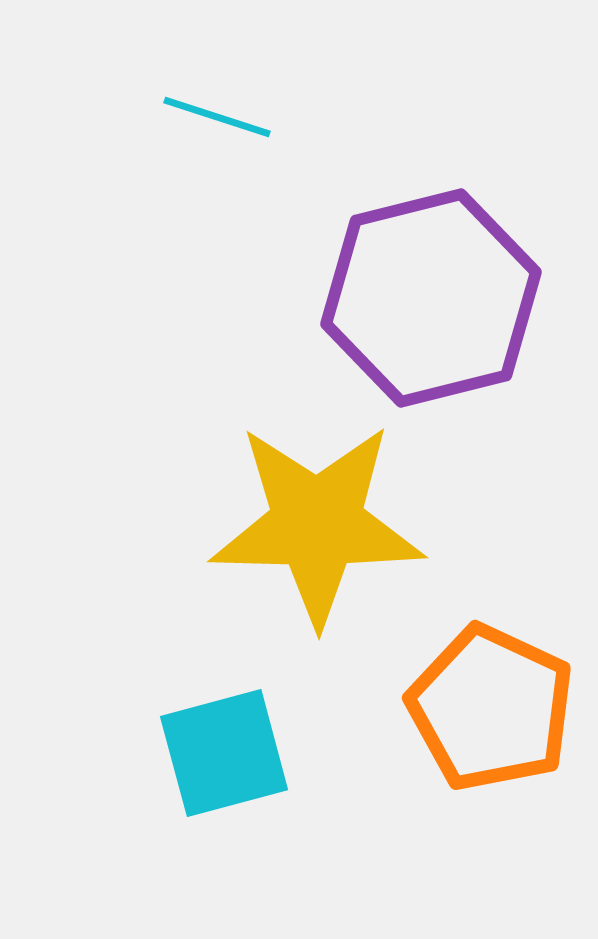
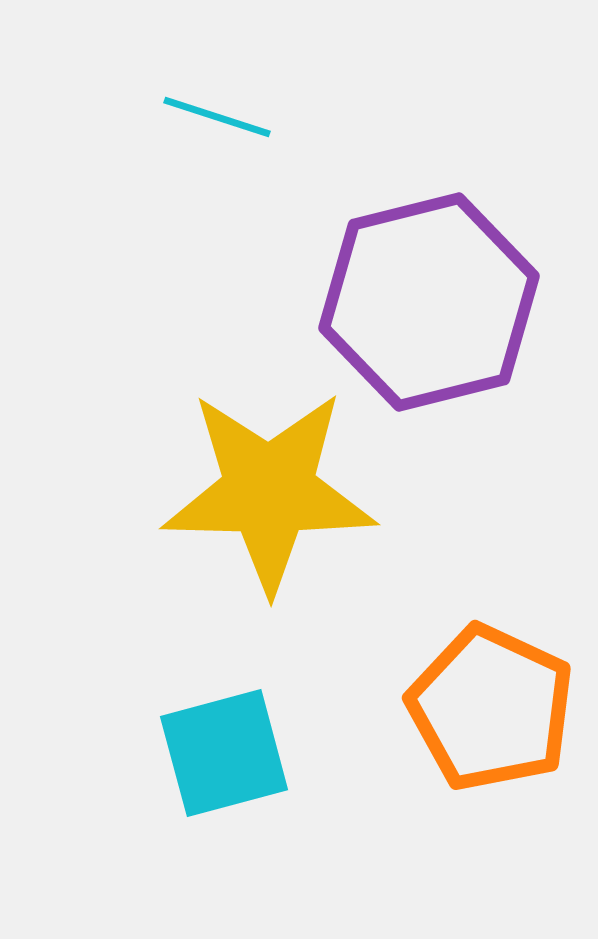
purple hexagon: moved 2 px left, 4 px down
yellow star: moved 48 px left, 33 px up
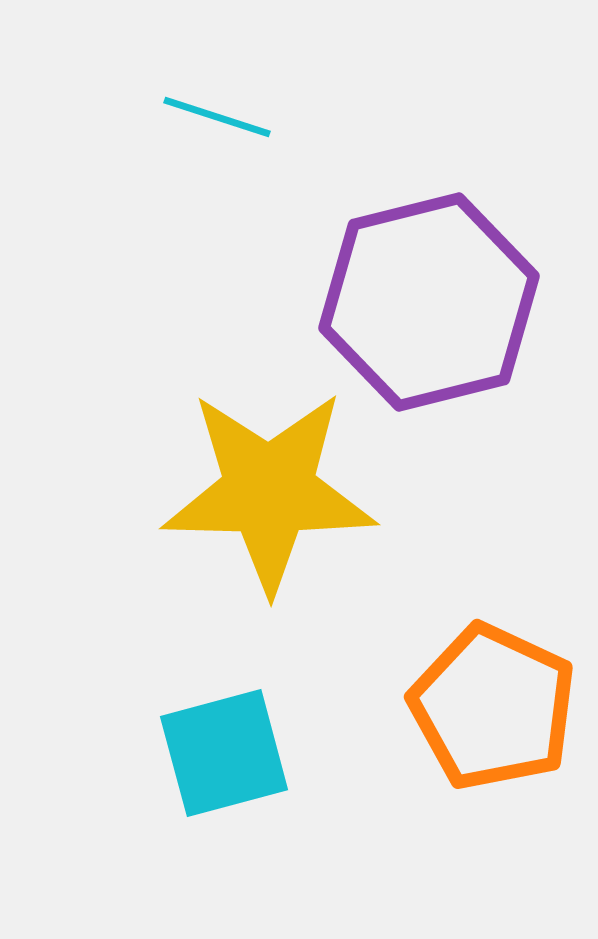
orange pentagon: moved 2 px right, 1 px up
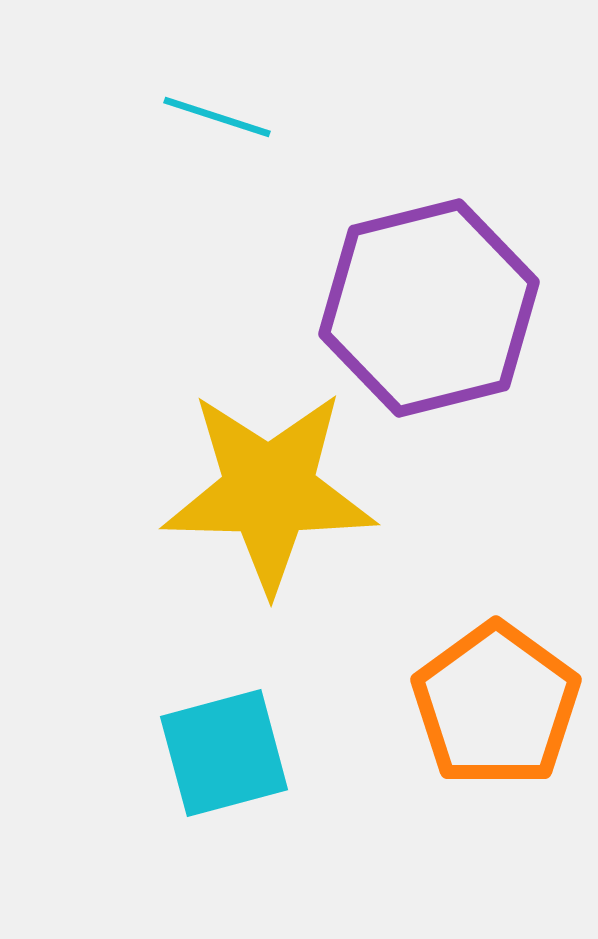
purple hexagon: moved 6 px down
orange pentagon: moved 3 px right, 2 px up; rotated 11 degrees clockwise
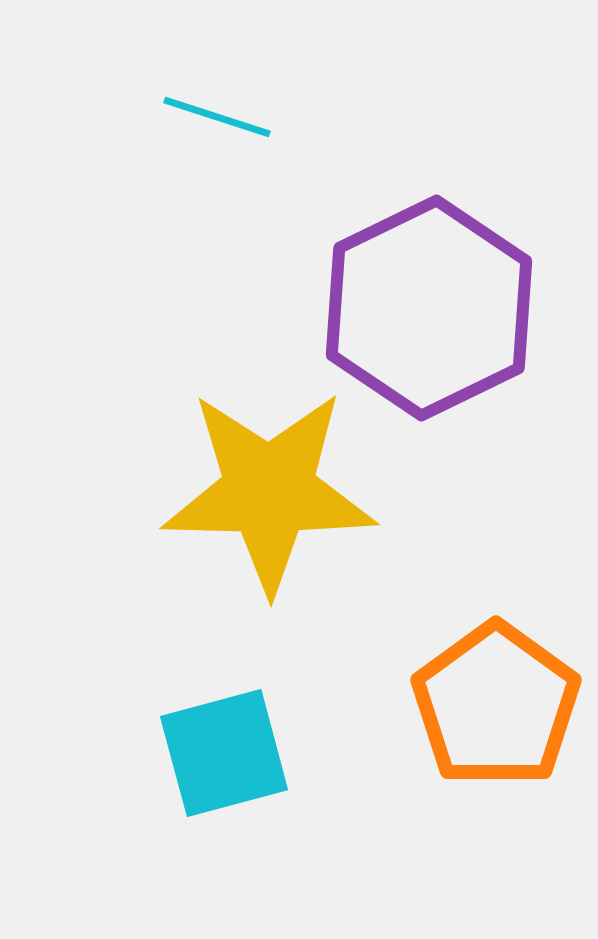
purple hexagon: rotated 12 degrees counterclockwise
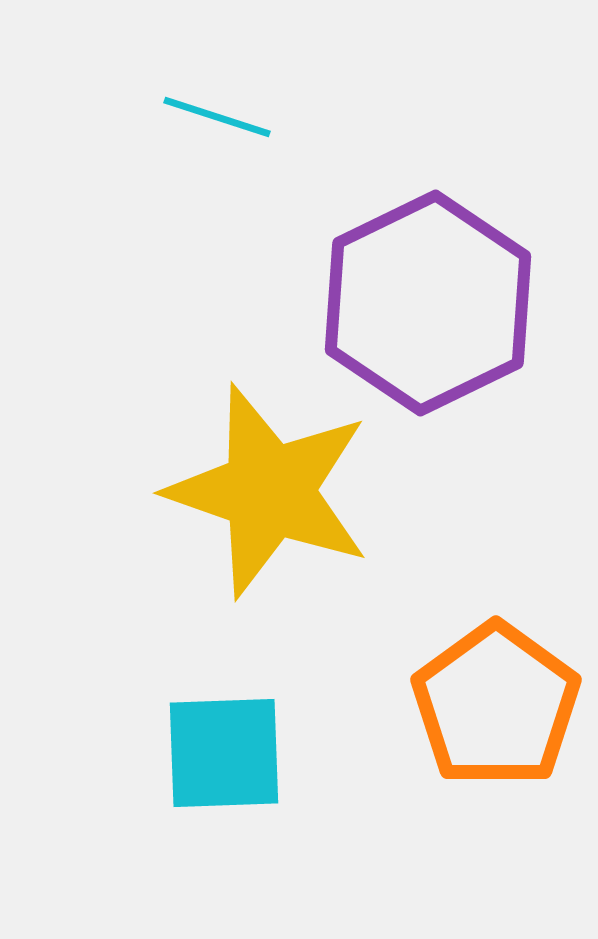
purple hexagon: moved 1 px left, 5 px up
yellow star: rotated 18 degrees clockwise
cyan square: rotated 13 degrees clockwise
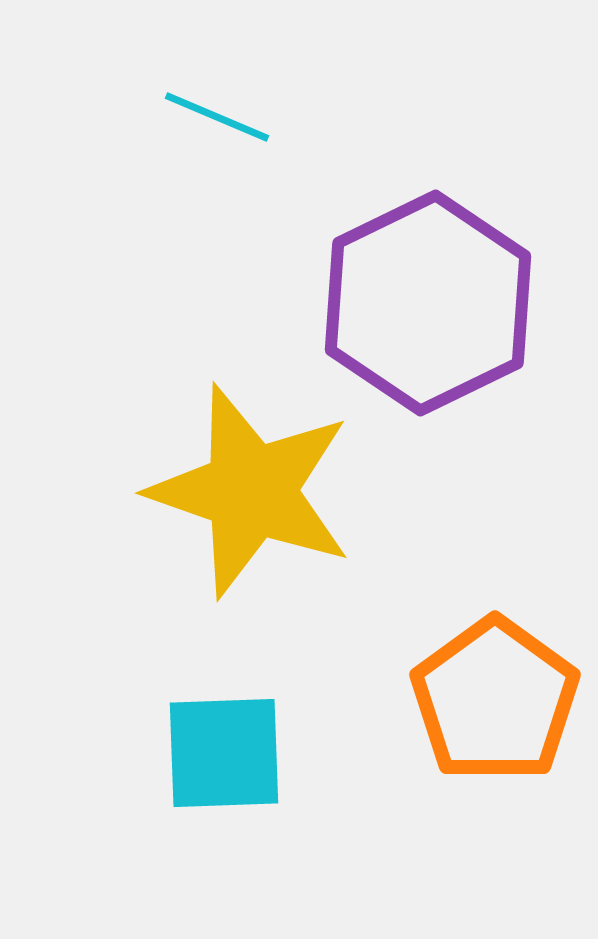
cyan line: rotated 5 degrees clockwise
yellow star: moved 18 px left
orange pentagon: moved 1 px left, 5 px up
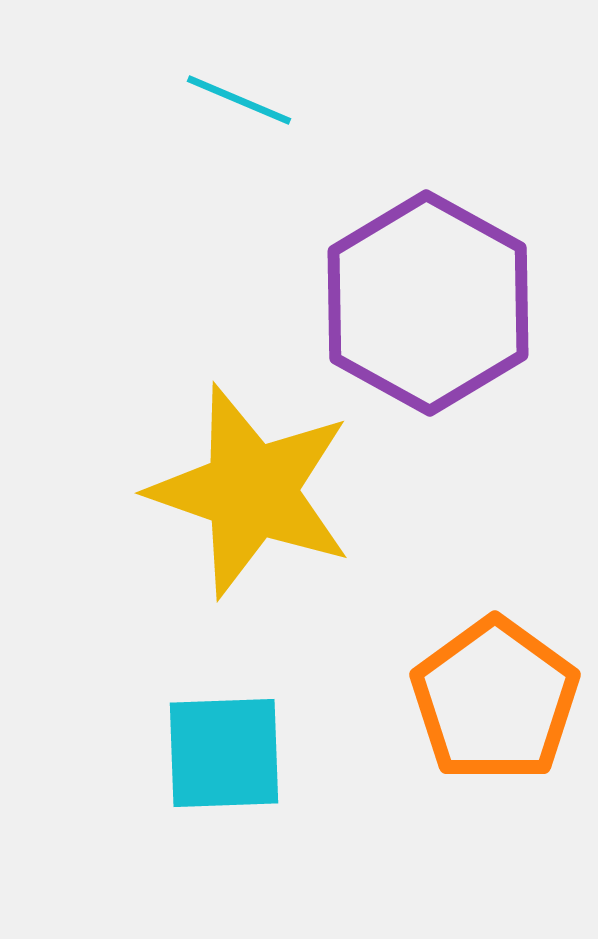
cyan line: moved 22 px right, 17 px up
purple hexagon: rotated 5 degrees counterclockwise
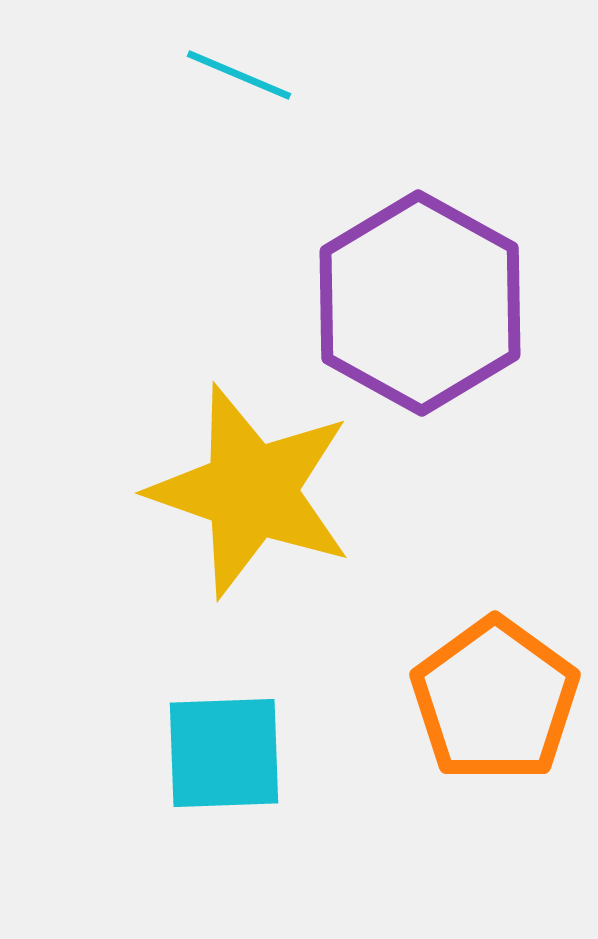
cyan line: moved 25 px up
purple hexagon: moved 8 px left
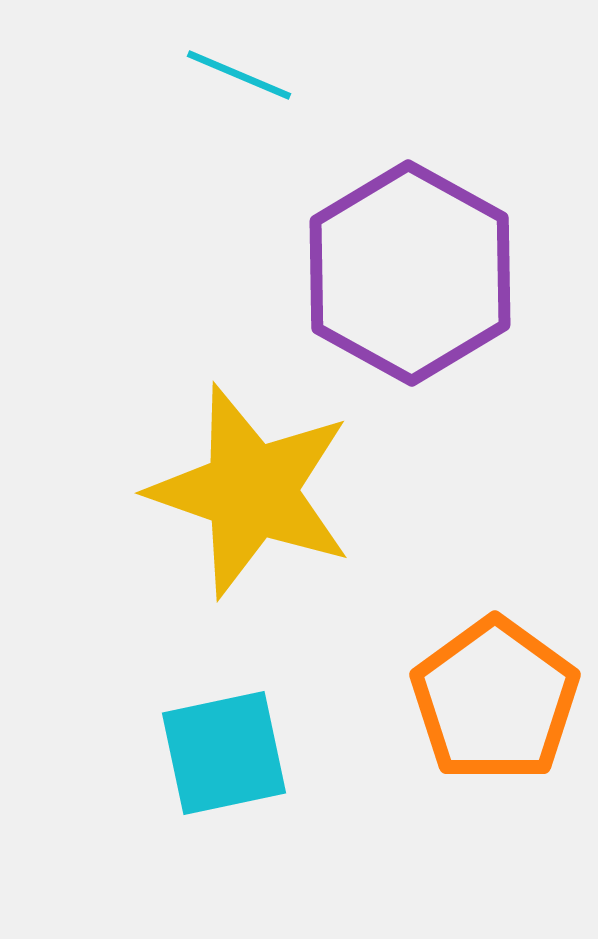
purple hexagon: moved 10 px left, 30 px up
cyan square: rotated 10 degrees counterclockwise
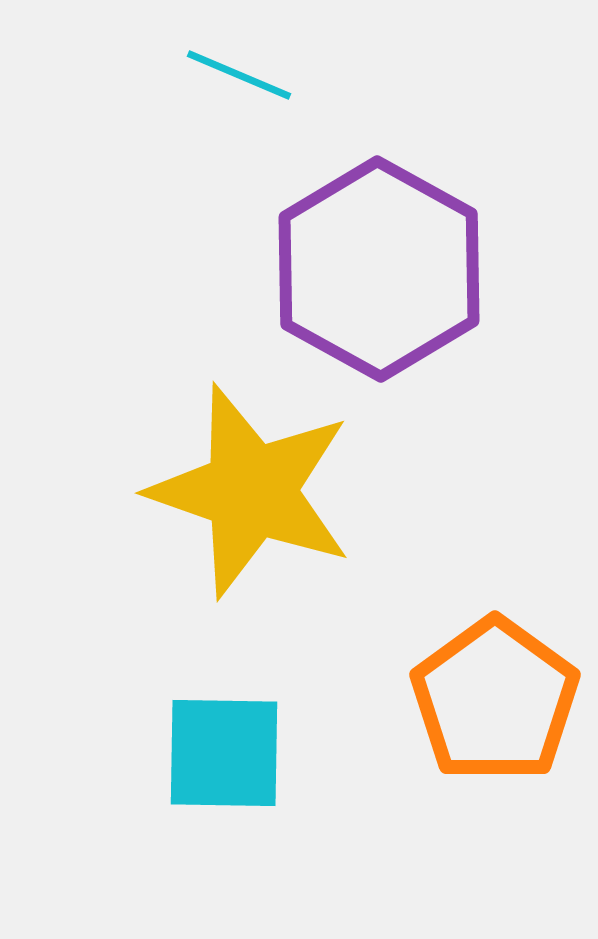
purple hexagon: moved 31 px left, 4 px up
cyan square: rotated 13 degrees clockwise
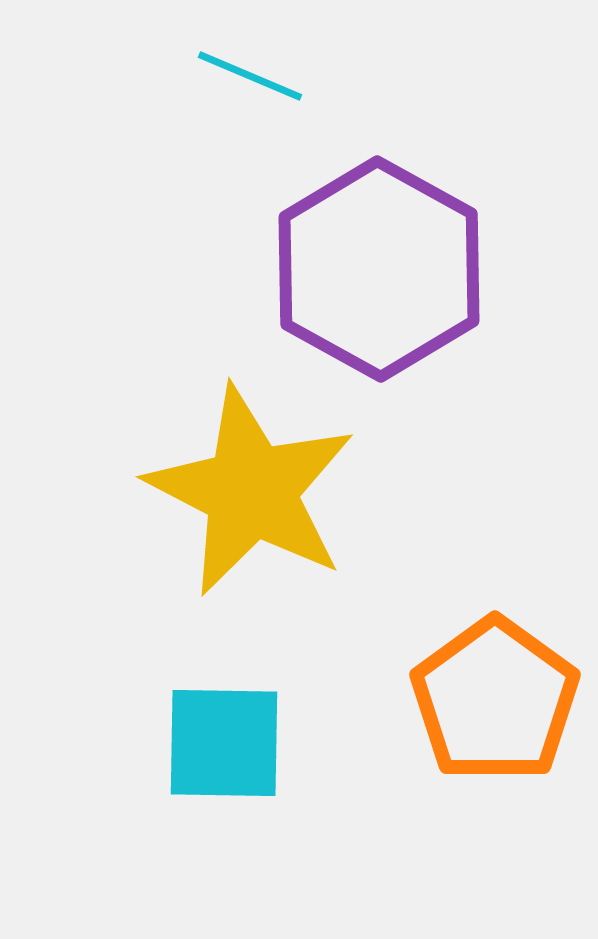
cyan line: moved 11 px right, 1 px down
yellow star: rotated 8 degrees clockwise
cyan square: moved 10 px up
